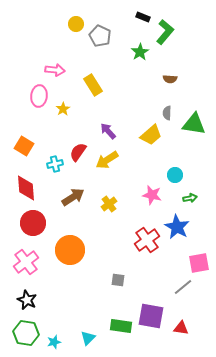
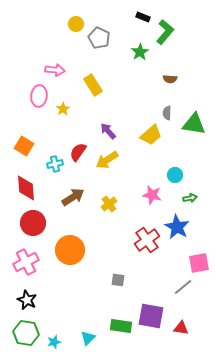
gray pentagon: moved 1 px left, 2 px down
pink cross: rotated 10 degrees clockwise
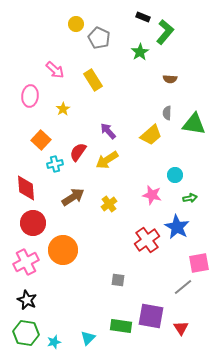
pink arrow: rotated 36 degrees clockwise
yellow rectangle: moved 5 px up
pink ellipse: moved 9 px left
orange square: moved 17 px right, 6 px up; rotated 12 degrees clockwise
orange circle: moved 7 px left
red triangle: rotated 49 degrees clockwise
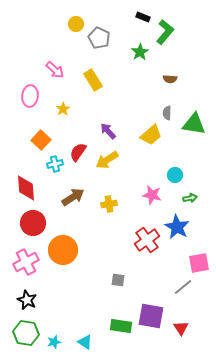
yellow cross: rotated 28 degrees clockwise
cyan triangle: moved 3 px left, 4 px down; rotated 42 degrees counterclockwise
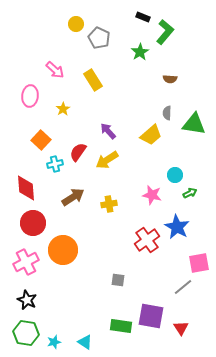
green arrow: moved 5 px up; rotated 16 degrees counterclockwise
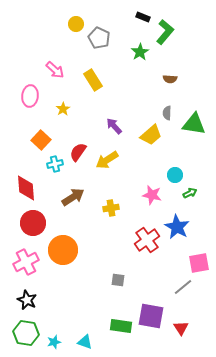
purple arrow: moved 6 px right, 5 px up
yellow cross: moved 2 px right, 4 px down
cyan triangle: rotated 14 degrees counterclockwise
